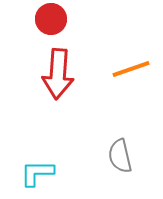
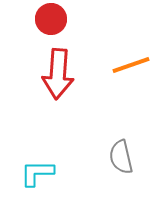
orange line: moved 4 px up
gray semicircle: moved 1 px right, 1 px down
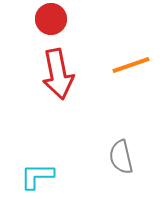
red arrow: rotated 15 degrees counterclockwise
cyan L-shape: moved 3 px down
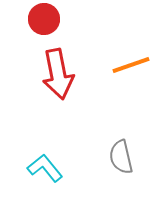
red circle: moved 7 px left
cyan L-shape: moved 8 px right, 8 px up; rotated 51 degrees clockwise
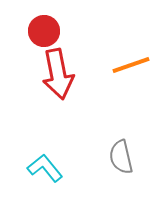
red circle: moved 12 px down
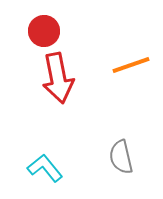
red arrow: moved 4 px down
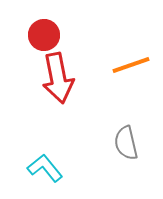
red circle: moved 4 px down
gray semicircle: moved 5 px right, 14 px up
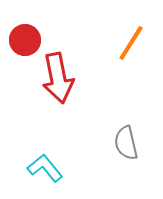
red circle: moved 19 px left, 5 px down
orange line: moved 22 px up; rotated 39 degrees counterclockwise
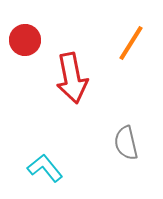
red arrow: moved 14 px right
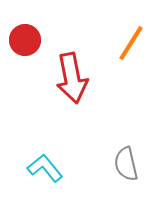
gray semicircle: moved 21 px down
